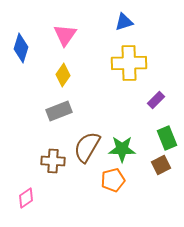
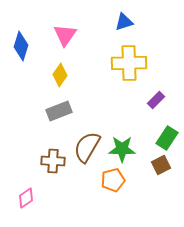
blue diamond: moved 2 px up
yellow diamond: moved 3 px left
green rectangle: rotated 55 degrees clockwise
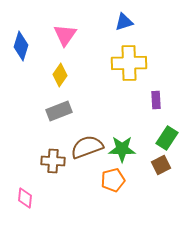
purple rectangle: rotated 48 degrees counterclockwise
brown semicircle: rotated 40 degrees clockwise
pink diamond: moved 1 px left; rotated 50 degrees counterclockwise
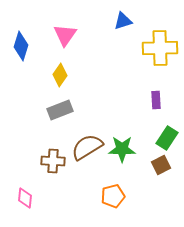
blue triangle: moved 1 px left, 1 px up
yellow cross: moved 31 px right, 15 px up
gray rectangle: moved 1 px right, 1 px up
brown semicircle: rotated 12 degrees counterclockwise
orange pentagon: moved 16 px down
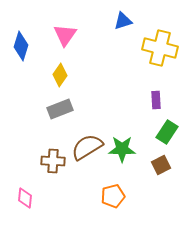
yellow cross: rotated 16 degrees clockwise
gray rectangle: moved 1 px up
green rectangle: moved 6 px up
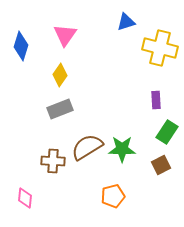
blue triangle: moved 3 px right, 1 px down
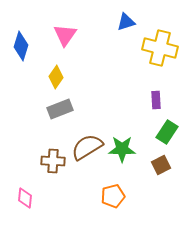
yellow diamond: moved 4 px left, 2 px down
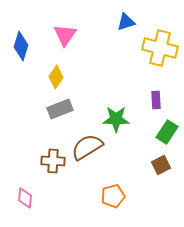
green star: moved 6 px left, 30 px up
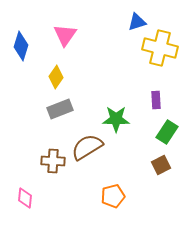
blue triangle: moved 11 px right
